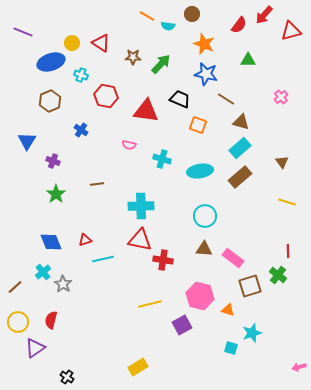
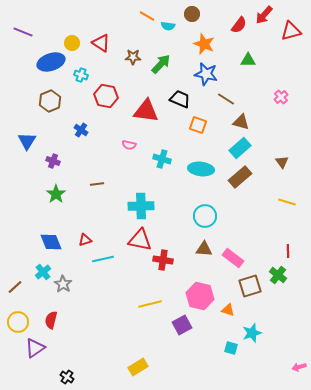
cyan ellipse at (200, 171): moved 1 px right, 2 px up; rotated 15 degrees clockwise
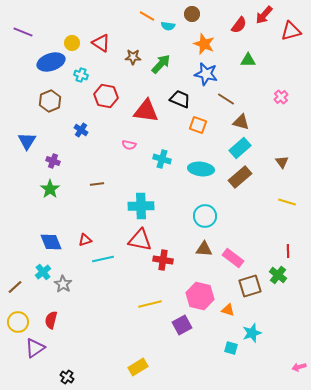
green star at (56, 194): moved 6 px left, 5 px up
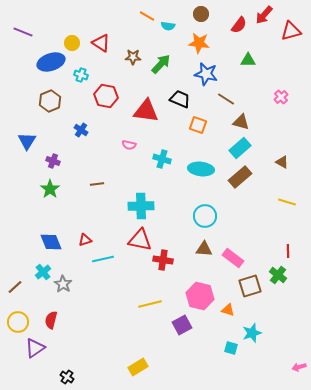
brown circle at (192, 14): moved 9 px right
orange star at (204, 44): moved 5 px left, 1 px up; rotated 15 degrees counterclockwise
brown triangle at (282, 162): rotated 24 degrees counterclockwise
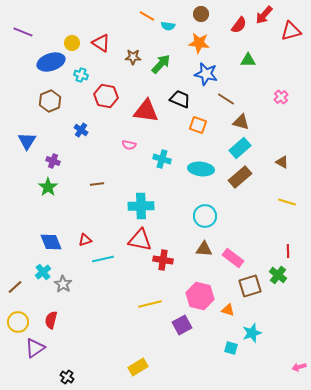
green star at (50, 189): moved 2 px left, 2 px up
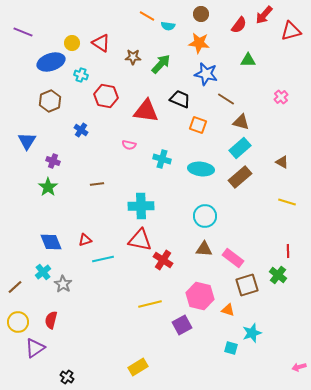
red cross at (163, 260): rotated 24 degrees clockwise
brown square at (250, 286): moved 3 px left, 1 px up
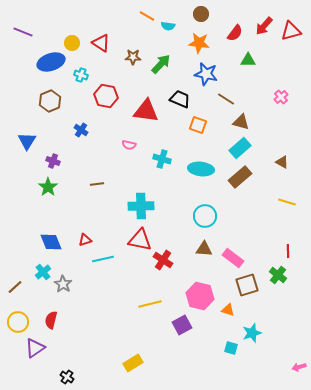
red arrow at (264, 15): moved 11 px down
red semicircle at (239, 25): moved 4 px left, 8 px down
yellow rectangle at (138, 367): moved 5 px left, 4 px up
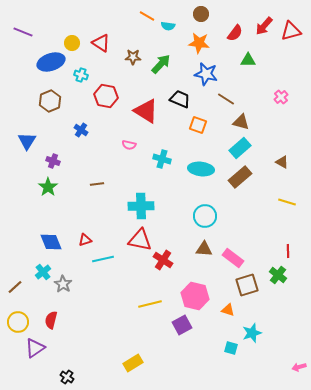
red triangle at (146, 111): rotated 24 degrees clockwise
pink hexagon at (200, 296): moved 5 px left
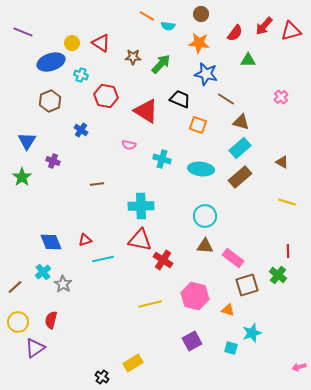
green star at (48, 187): moved 26 px left, 10 px up
brown triangle at (204, 249): moved 1 px right, 3 px up
purple square at (182, 325): moved 10 px right, 16 px down
black cross at (67, 377): moved 35 px right
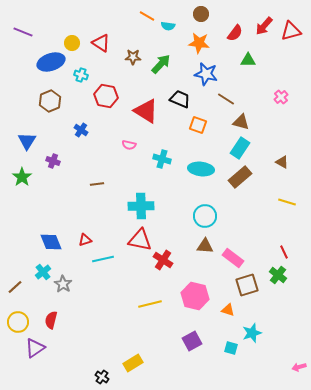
cyan rectangle at (240, 148): rotated 15 degrees counterclockwise
red line at (288, 251): moved 4 px left, 1 px down; rotated 24 degrees counterclockwise
